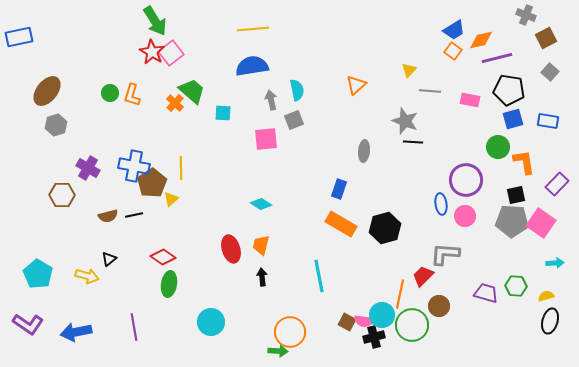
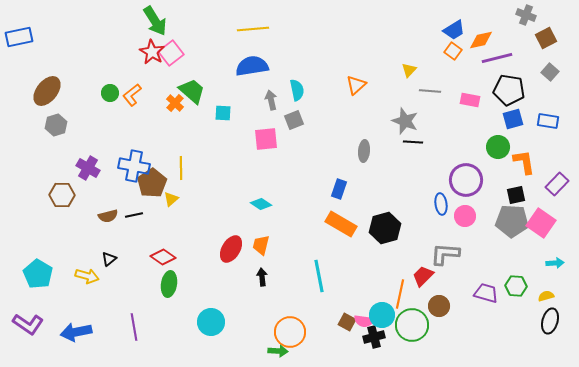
orange L-shape at (132, 95): rotated 35 degrees clockwise
red ellipse at (231, 249): rotated 48 degrees clockwise
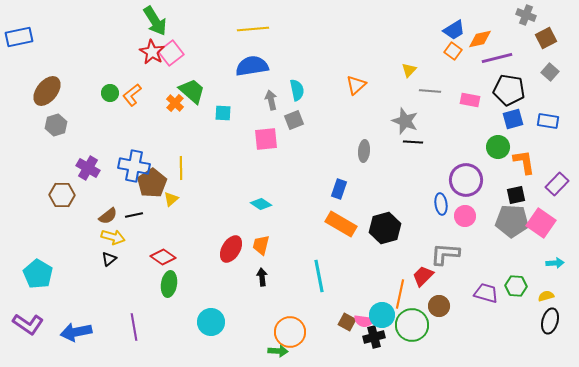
orange diamond at (481, 40): moved 1 px left, 1 px up
brown semicircle at (108, 216): rotated 24 degrees counterclockwise
yellow arrow at (87, 276): moved 26 px right, 39 px up
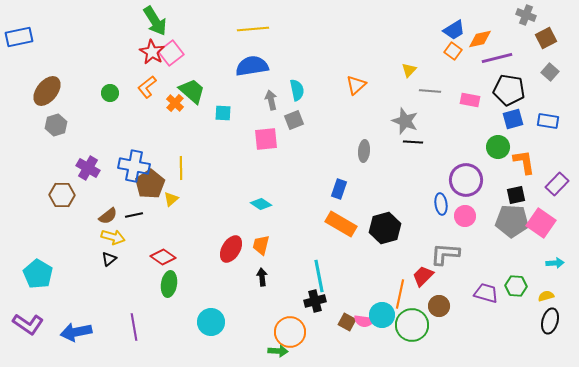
orange L-shape at (132, 95): moved 15 px right, 8 px up
brown pentagon at (152, 183): moved 2 px left, 1 px down
black cross at (374, 337): moved 59 px left, 36 px up
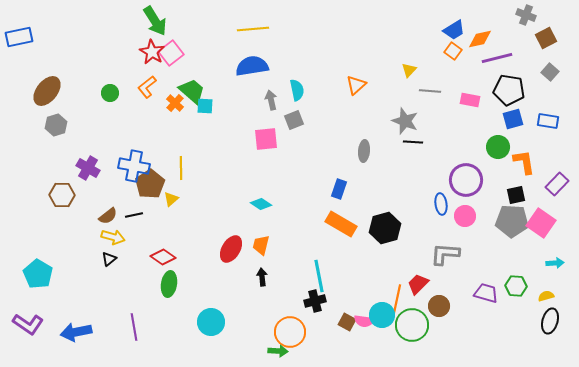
cyan square at (223, 113): moved 18 px left, 7 px up
red trapezoid at (423, 276): moved 5 px left, 8 px down
orange line at (400, 294): moved 3 px left, 5 px down
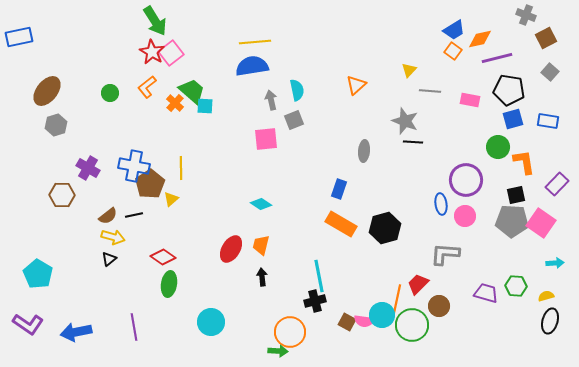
yellow line at (253, 29): moved 2 px right, 13 px down
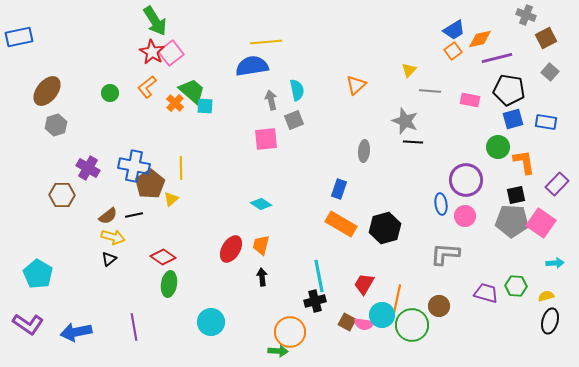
yellow line at (255, 42): moved 11 px right
orange square at (453, 51): rotated 18 degrees clockwise
blue rectangle at (548, 121): moved 2 px left, 1 px down
red trapezoid at (418, 284): moved 54 px left; rotated 15 degrees counterclockwise
pink semicircle at (364, 321): moved 3 px down
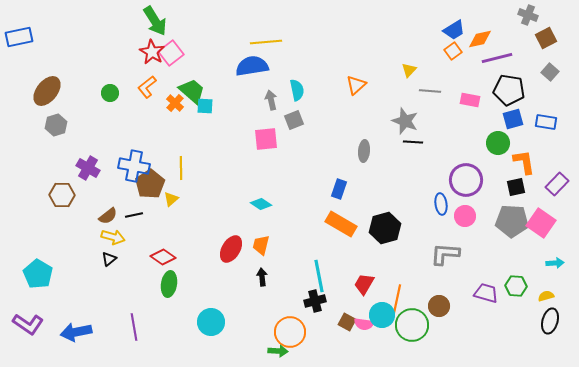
gray cross at (526, 15): moved 2 px right
green circle at (498, 147): moved 4 px up
black square at (516, 195): moved 8 px up
